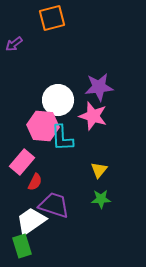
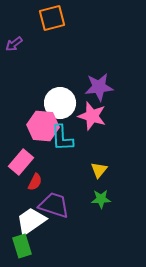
white circle: moved 2 px right, 3 px down
pink star: moved 1 px left
pink rectangle: moved 1 px left
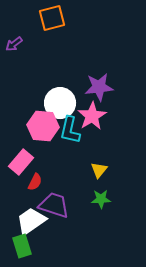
pink star: rotated 24 degrees clockwise
cyan L-shape: moved 8 px right, 8 px up; rotated 16 degrees clockwise
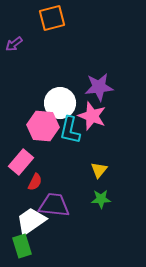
pink star: rotated 20 degrees counterclockwise
purple trapezoid: rotated 12 degrees counterclockwise
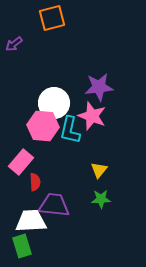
white circle: moved 6 px left
red semicircle: rotated 30 degrees counterclockwise
white trapezoid: rotated 32 degrees clockwise
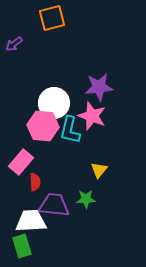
green star: moved 15 px left
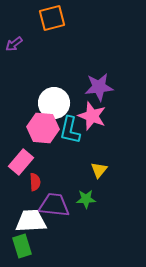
pink hexagon: moved 2 px down
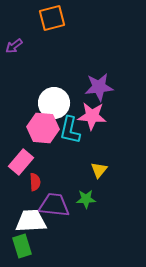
purple arrow: moved 2 px down
pink star: rotated 16 degrees counterclockwise
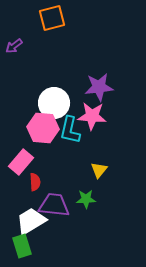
white trapezoid: rotated 28 degrees counterclockwise
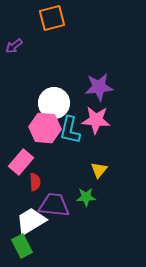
pink star: moved 4 px right, 4 px down
pink hexagon: moved 2 px right
green star: moved 2 px up
green rectangle: rotated 10 degrees counterclockwise
